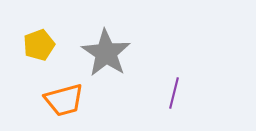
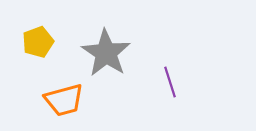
yellow pentagon: moved 1 px left, 3 px up
purple line: moved 4 px left, 11 px up; rotated 32 degrees counterclockwise
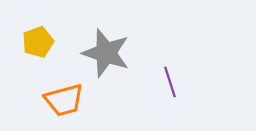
gray star: rotated 15 degrees counterclockwise
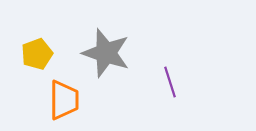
yellow pentagon: moved 1 px left, 12 px down
orange trapezoid: rotated 75 degrees counterclockwise
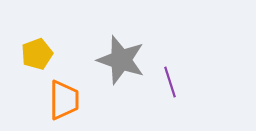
gray star: moved 15 px right, 7 px down
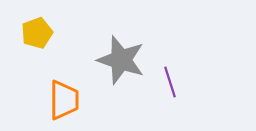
yellow pentagon: moved 21 px up
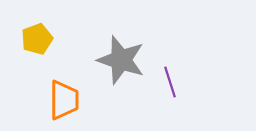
yellow pentagon: moved 6 px down
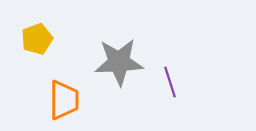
gray star: moved 2 px left, 2 px down; rotated 21 degrees counterclockwise
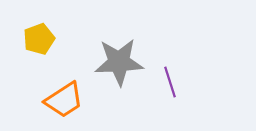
yellow pentagon: moved 2 px right
orange trapezoid: rotated 57 degrees clockwise
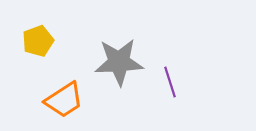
yellow pentagon: moved 1 px left, 2 px down
